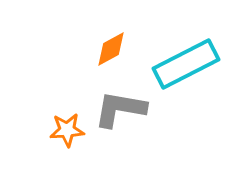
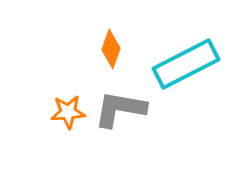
orange diamond: rotated 42 degrees counterclockwise
orange star: moved 1 px right, 18 px up
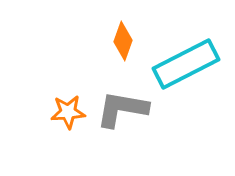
orange diamond: moved 12 px right, 8 px up
gray L-shape: moved 2 px right
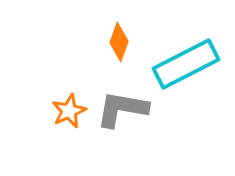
orange diamond: moved 4 px left, 1 px down
orange star: moved 1 px right, 1 px up; rotated 20 degrees counterclockwise
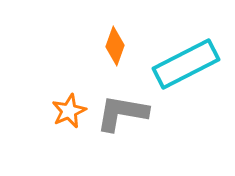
orange diamond: moved 4 px left, 4 px down
gray L-shape: moved 4 px down
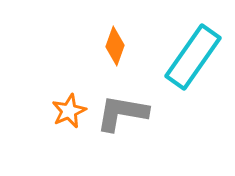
cyan rectangle: moved 7 px right, 7 px up; rotated 28 degrees counterclockwise
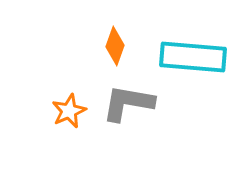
cyan rectangle: rotated 60 degrees clockwise
gray L-shape: moved 6 px right, 10 px up
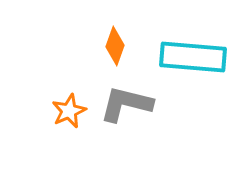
gray L-shape: moved 2 px left, 1 px down; rotated 4 degrees clockwise
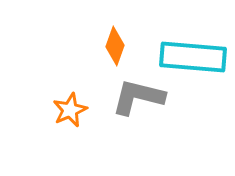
gray L-shape: moved 12 px right, 7 px up
orange star: moved 1 px right, 1 px up
